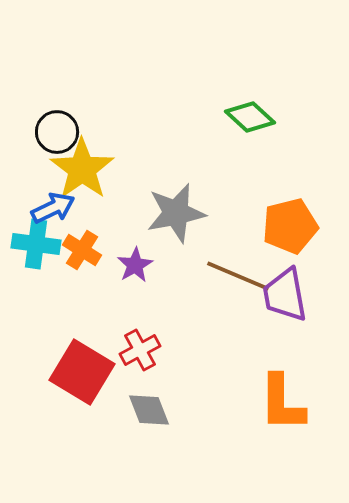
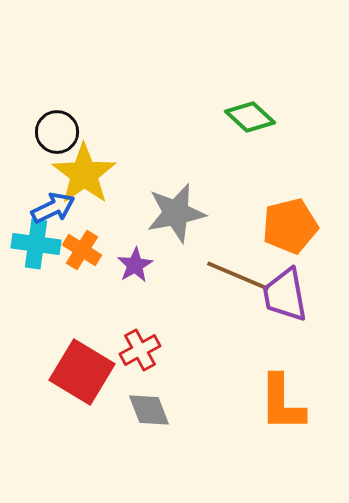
yellow star: moved 2 px right, 5 px down
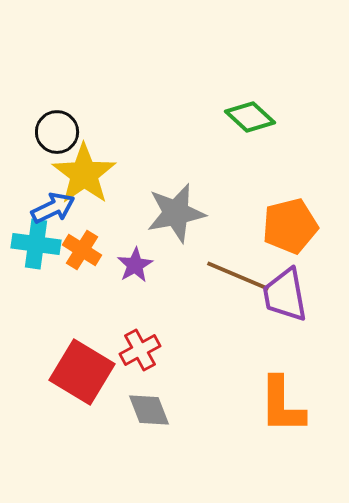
orange L-shape: moved 2 px down
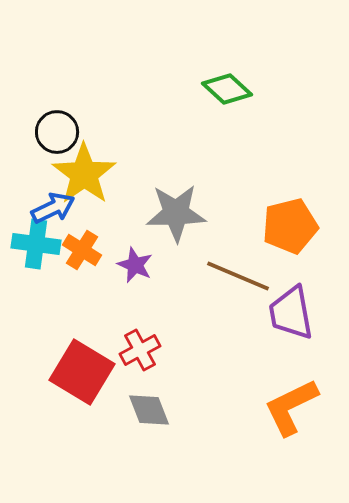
green diamond: moved 23 px left, 28 px up
gray star: rotated 10 degrees clockwise
purple star: rotated 18 degrees counterclockwise
purple trapezoid: moved 6 px right, 18 px down
orange L-shape: moved 9 px right, 2 px down; rotated 64 degrees clockwise
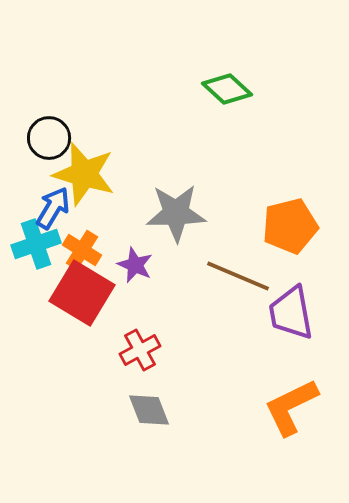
black circle: moved 8 px left, 6 px down
yellow star: rotated 20 degrees counterclockwise
blue arrow: rotated 33 degrees counterclockwise
cyan cross: rotated 27 degrees counterclockwise
red square: moved 79 px up
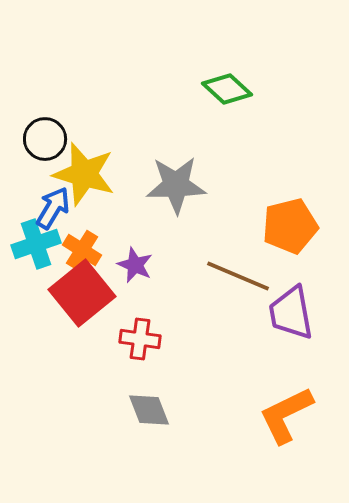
black circle: moved 4 px left, 1 px down
gray star: moved 28 px up
red square: rotated 20 degrees clockwise
red cross: moved 11 px up; rotated 36 degrees clockwise
orange L-shape: moved 5 px left, 8 px down
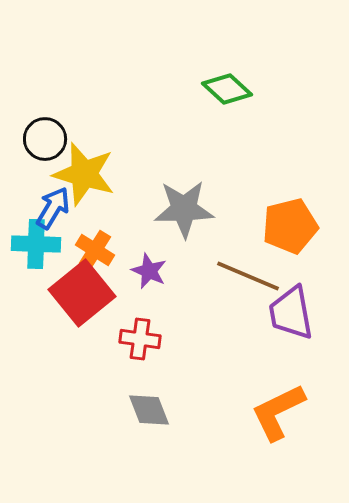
gray star: moved 8 px right, 24 px down
cyan cross: rotated 21 degrees clockwise
orange cross: moved 13 px right
purple star: moved 14 px right, 6 px down
brown line: moved 10 px right
orange L-shape: moved 8 px left, 3 px up
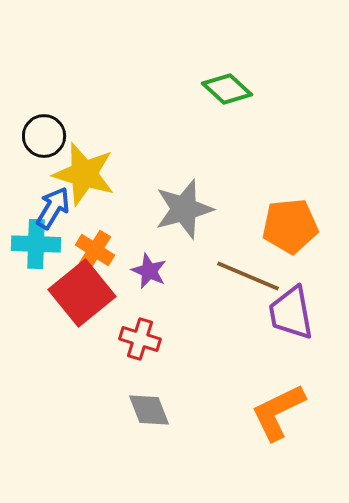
black circle: moved 1 px left, 3 px up
gray star: rotated 14 degrees counterclockwise
orange pentagon: rotated 8 degrees clockwise
red cross: rotated 9 degrees clockwise
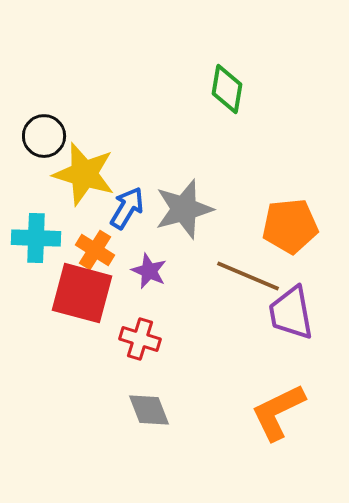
green diamond: rotated 57 degrees clockwise
blue arrow: moved 74 px right
cyan cross: moved 6 px up
red square: rotated 36 degrees counterclockwise
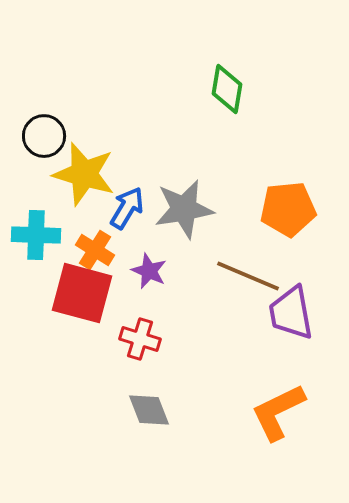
gray star: rotated 6 degrees clockwise
orange pentagon: moved 2 px left, 17 px up
cyan cross: moved 3 px up
